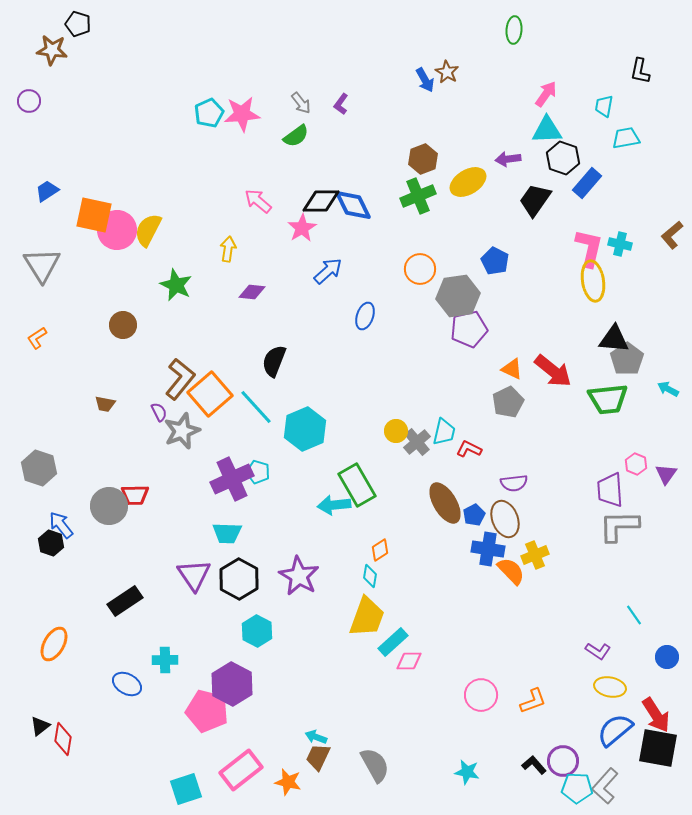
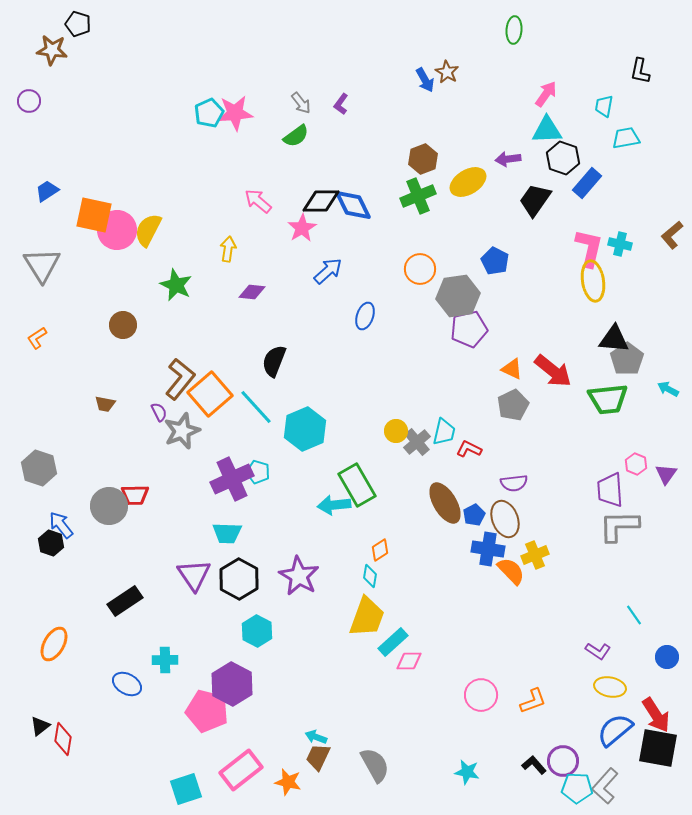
pink star at (242, 114): moved 7 px left, 1 px up
gray pentagon at (508, 402): moved 5 px right, 3 px down
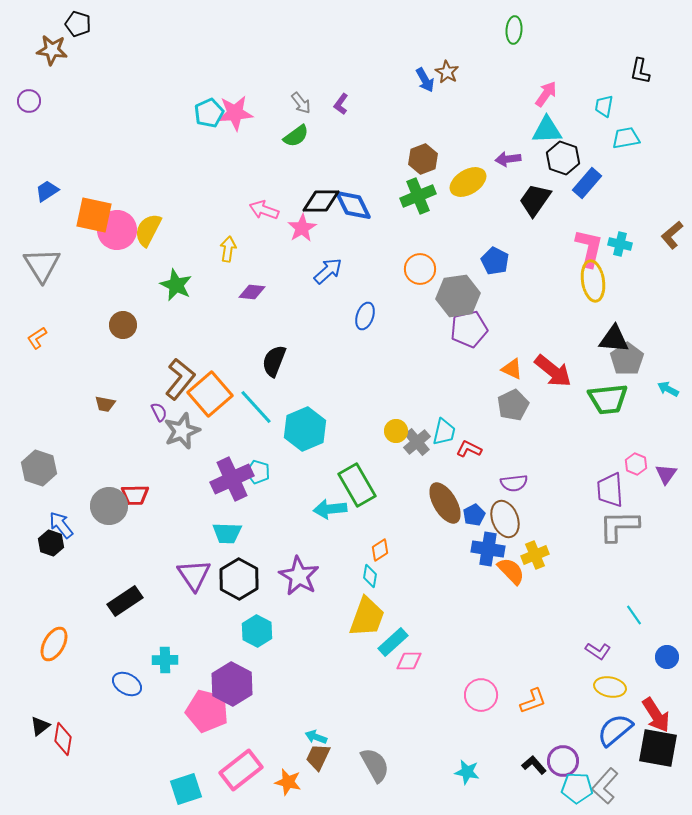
pink arrow at (258, 201): moved 6 px right, 9 px down; rotated 20 degrees counterclockwise
cyan arrow at (334, 505): moved 4 px left, 4 px down
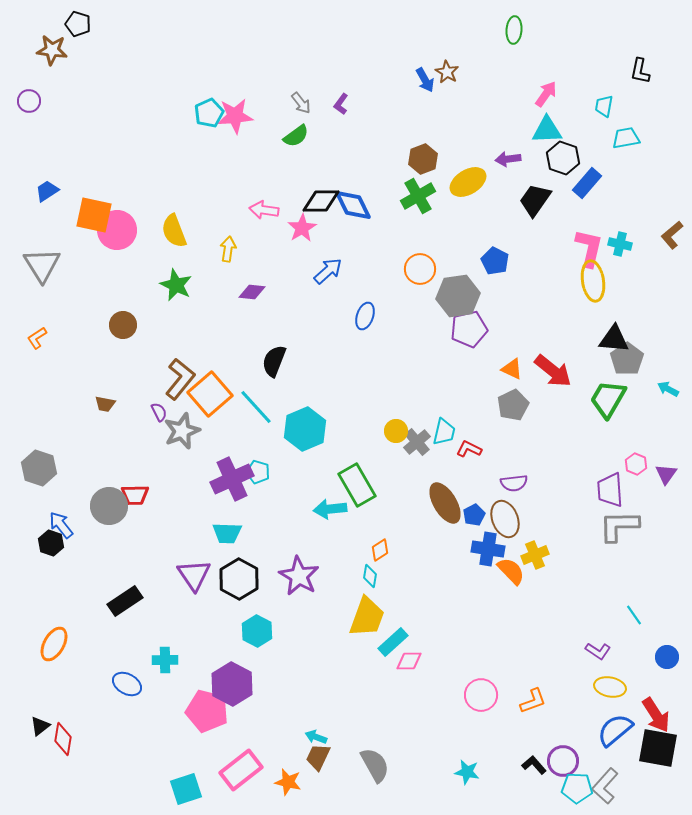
pink star at (235, 113): moved 3 px down
green cross at (418, 196): rotated 8 degrees counterclockwise
pink arrow at (264, 210): rotated 12 degrees counterclockwise
yellow semicircle at (148, 230): moved 26 px right, 1 px down; rotated 48 degrees counterclockwise
green trapezoid at (608, 399): rotated 126 degrees clockwise
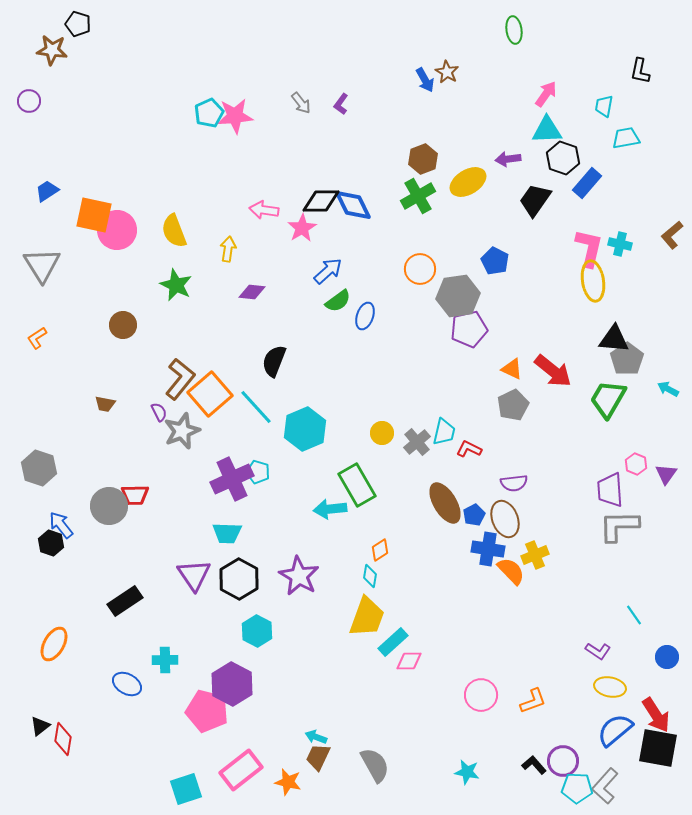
green ellipse at (514, 30): rotated 12 degrees counterclockwise
green semicircle at (296, 136): moved 42 px right, 165 px down
yellow circle at (396, 431): moved 14 px left, 2 px down
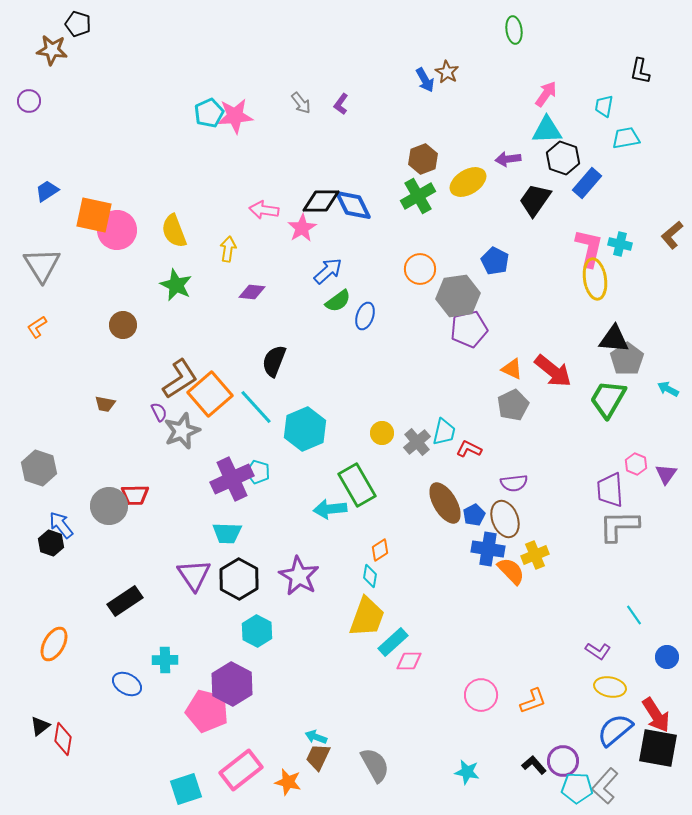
yellow ellipse at (593, 281): moved 2 px right, 2 px up
orange L-shape at (37, 338): moved 11 px up
brown L-shape at (180, 379): rotated 18 degrees clockwise
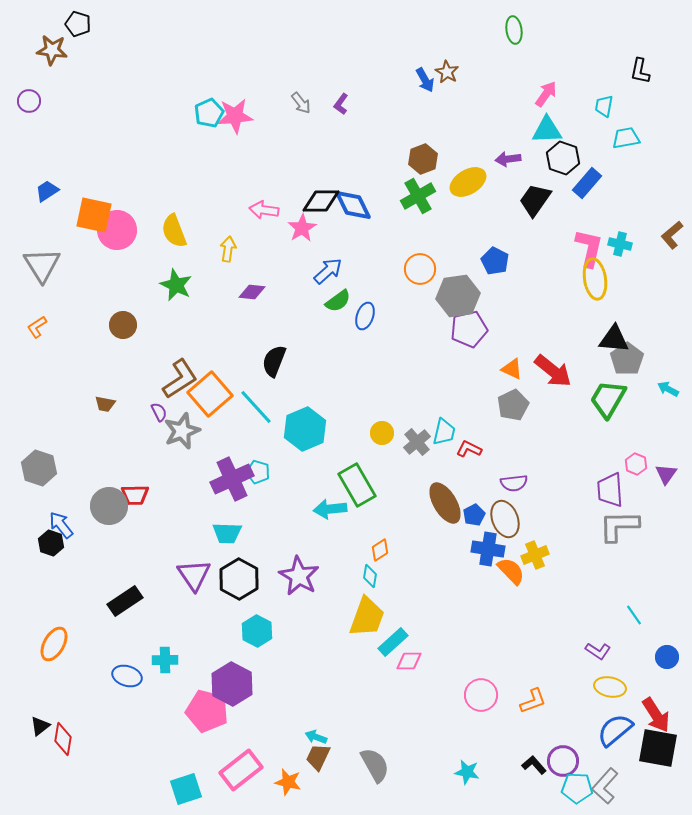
blue ellipse at (127, 684): moved 8 px up; rotated 12 degrees counterclockwise
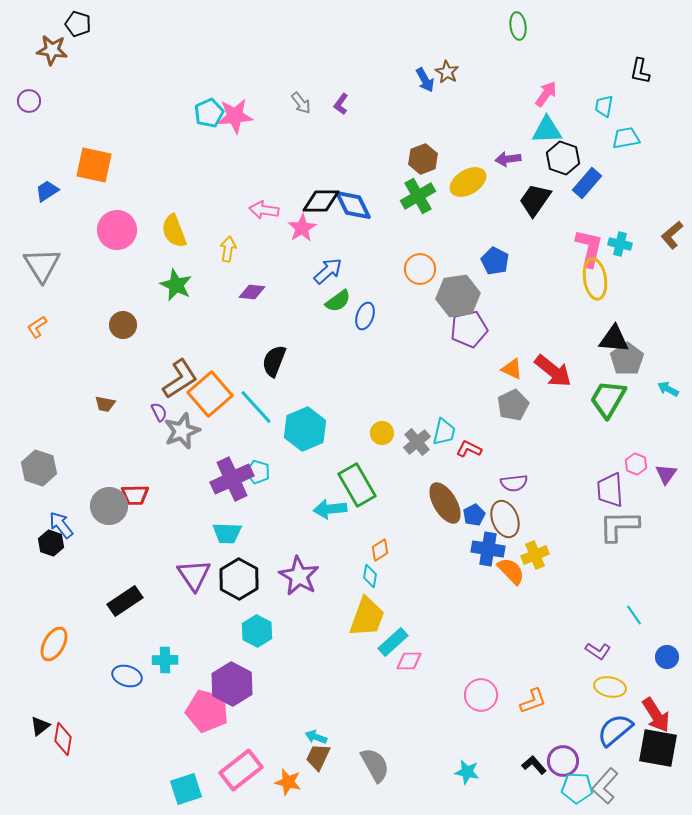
green ellipse at (514, 30): moved 4 px right, 4 px up
orange square at (94, 215): moved 50 px up
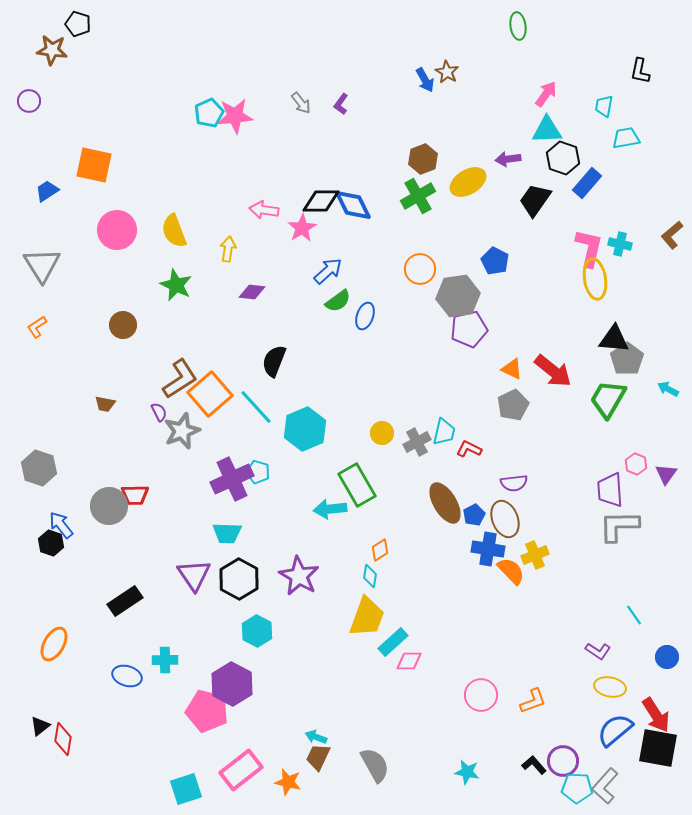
gray cross at (417, 442): rotated 12 degrees clockwise
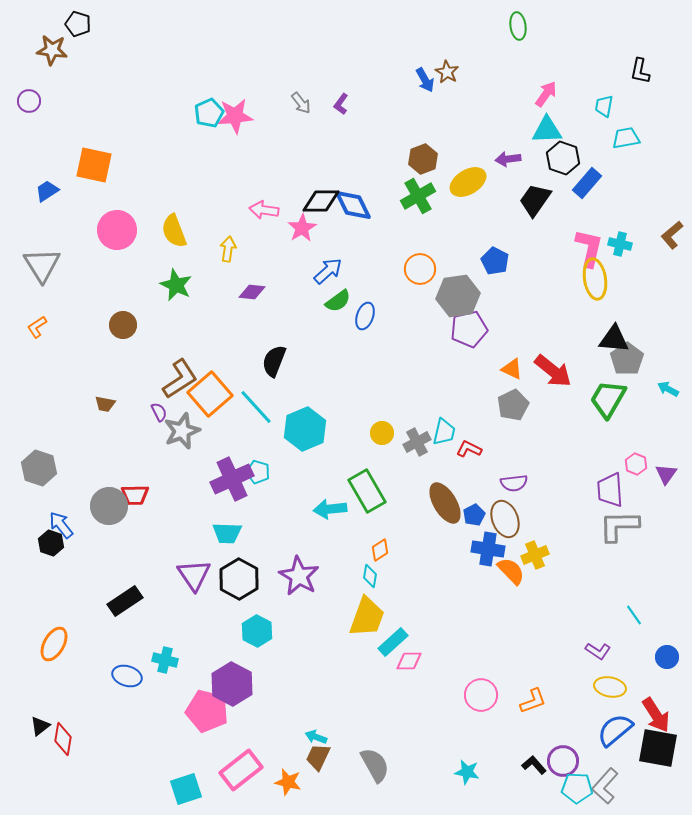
green rectangle at (357, 485): moved 10 px right, 6 px down
cyan cross at (165, 660): rotated 15 degrees clockwise
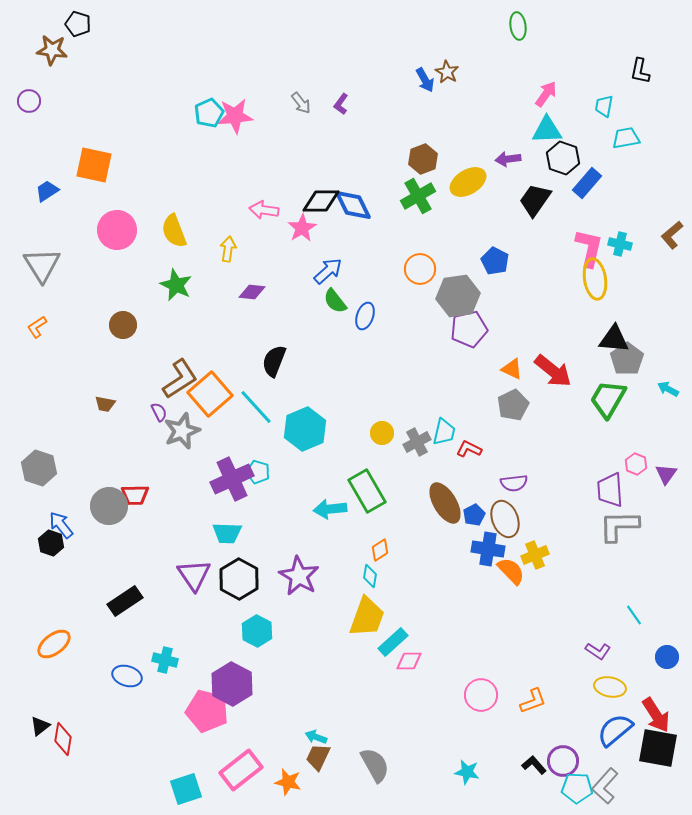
green semicircle at (338, 301): moved 3 px left; rotated 88 degrees clockwise
orange ellipse at (54, 644): rotated 24 degrees clockwise
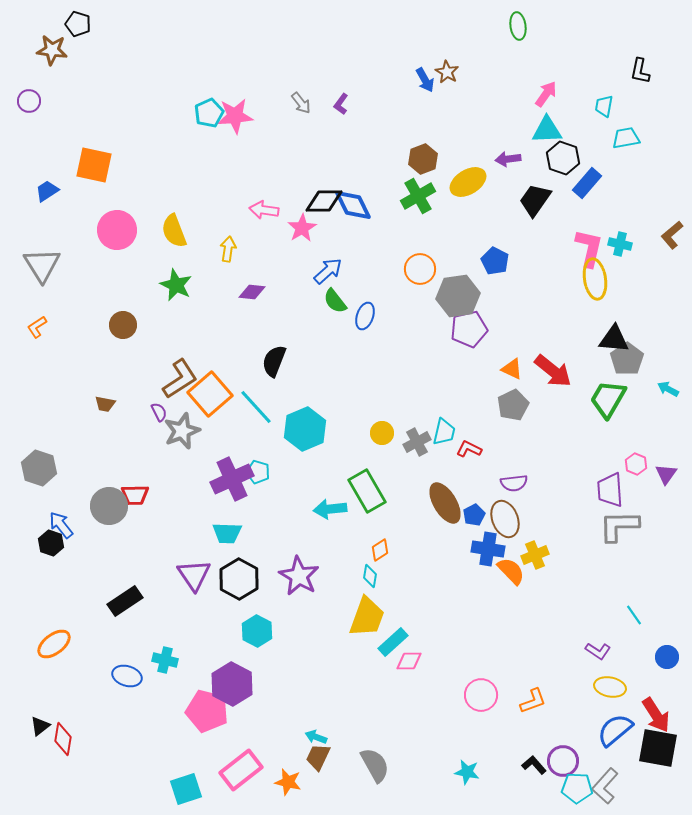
black diamond at (321, 201): moved 3 px right
